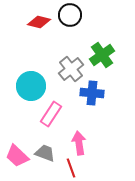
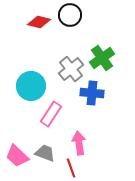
green cross: moved 3 px down
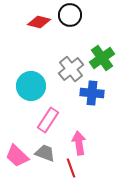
pink rectangle: moved 3 px left, 6 px down
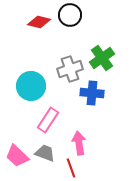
gray cross: moved 1 px left; rotated 20 degrees clockwise
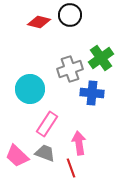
green cross: moved 1 px left
cyan circle: moved 1 px left, 3 px down
pink rectangle: moved 1 px left, 4 px down
